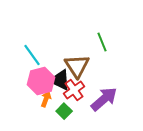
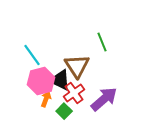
red cross: moved 3 px down
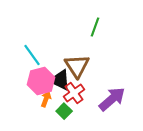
green line: moved 7 px left, 15 px up; rotated 42 degrees clockwise
purple arrow: moved 8 px right
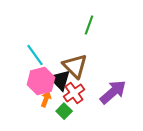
green line: moved 6 px left, 2 px up
cyan line: moved 3 px right
brown triangle: moved 2 px left; rotated 12 degrees counterclockwise
black triangle: rotated 20 degrees clockwise
purple arrow: moved 1 px right, 7 px up
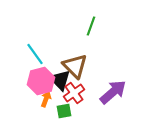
green line: moved 2 px right, 1 px down
cyan line: moved 1 px up
green square: rotated 35 degrees clockwise
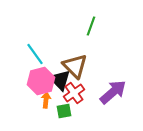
orange arrow: moved 1 px down; rotated 14 degrees counterclockwise
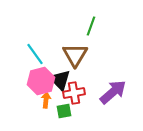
brown triangle: moved 11 px up; rotated 16 degrees clockwise
red cross: rotated 25 degrees clockwise
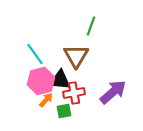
brown triangle: moved 1 px right, 1 px down
black triangle: rotated 40 degrees counterclockwise
orange arrow: rotated 35 degrees clockwise
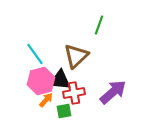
green line: moved 8 px right, 1 px up
brown triangle: rotated 16 degrees clockwise
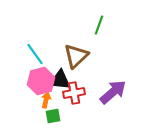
orange arrow: rotated 28 degrees counterclockwise
green square: moved 11 px left, 5 px down
